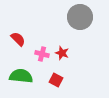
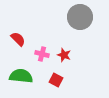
red star: moved 2 px right, 2 px down
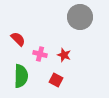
pink cross: moved 2 px left
green semicircle: rotated 85 degrees clockwise
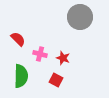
red star: moved 1 px left, 3 px down
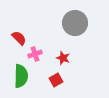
gray circle: moved 5 px left, 6 px down
red semicircle: moved 1 px right, 1 px up
pink cross: moved 5 px left; rotated 32 degrees counterclockwise
red square: rotated 32 degrees clockwise
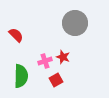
red semicircle: moved 3 px left, 3 px up
pink cross: moved 10 px right, 7 px down
red star: moved 1 px up
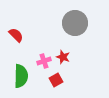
pink cross: moved 1 px left
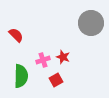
gray circle: moved 16 px right
pink cross: moved 1 px left, 1 px up
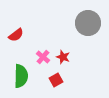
gray circle: moved 3 px left
red semicircle: rotated 98 degrees clockwise
pink cross: moved 3 px up; rotated 32 degrees counterclockwise
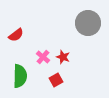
green semicircle: moved 1 px left
